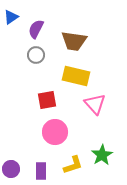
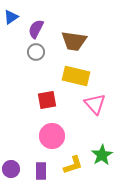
gray circle: moved 3 px up
pink circle: moved 3 px left, 4 px down
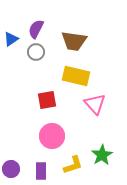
blue triangle: moved 22 px down
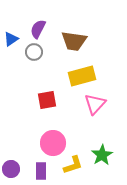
purple semicircle: moved 2 px right
gray circle: moved 2 px left
yellow rectangle: moved 6 px right; rotated 28 degrees counterclockwise
pink triangle: rotated 25 degrees clockwise
pink circle: moved 1 px right, 7 px down
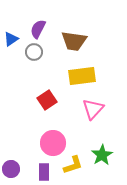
yellow rectangle: rotated 8 degrees clockwise
red square: rotated 24 degrees counterclockwise
pink triangle: moved 2 px left, 5 px down
purple rectangle: moved 3 px right, 1 px down
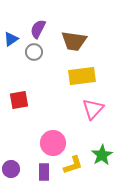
red square: moved 28 px left; rotated 24 degrees clockwise
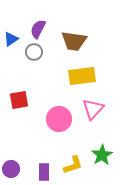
pink circle: moved 6 px right, 24 px up
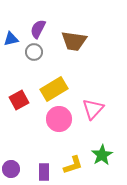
blue triangle: rotated 21 degrees clockwise
yellow rectangle: moved 28 px left, 13 px down; rotated 24 degrees counterclockwise
red square: rotated 18 degrees counterclockwise
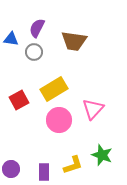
purple semicircle: moved 1 px left, 1 px up
blue triangle: rotated 21 degrees clockwise
pink circle: moved 1 px down
green star: rotated 20 degrees counterclockwise
